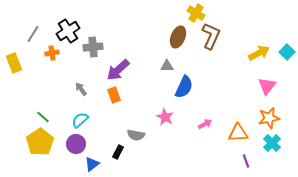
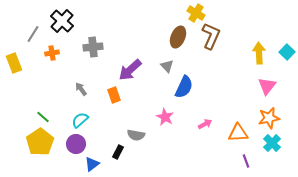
black cross: moved 6 px left, 10 px up; rotated 15 degrees counterclockwise
yellow arrow: rotated 65 degrees counterclockwise
gray triangle: rotated 48 degrees clockwise
purple arrow: moved 12 px right
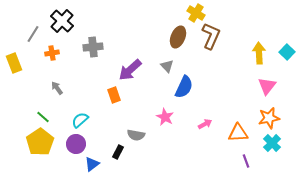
gray arrow: moved 24 px left, 1 px up
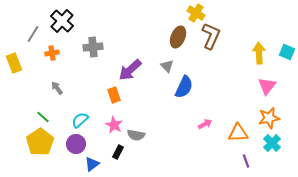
cyan square: rotated 21 degrees counterclockwise
pink star: moved 51 px left, 8 px down
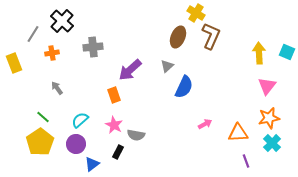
gray triangle: rotated 32 degrees clockwise
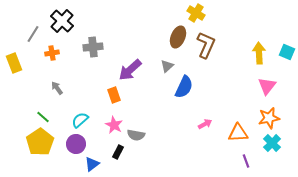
brown L-shape: moved 5 px left, 9 px down
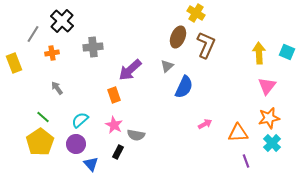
blue triangle: moved 1 px left; rotated 35 degrees counterclockwise
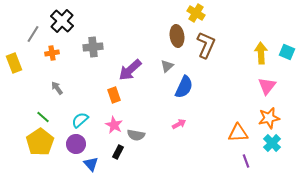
brown ellipse: moved 1 px left, 1 px up; rotated 30 degrees counterclockwise
yellow arrow: moved 2 px right
pink arrow: moved 26 px left
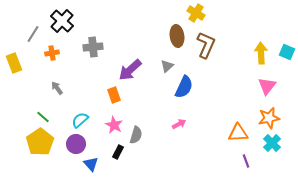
gray semicircle: rotated 84 degrees counterclockwise
